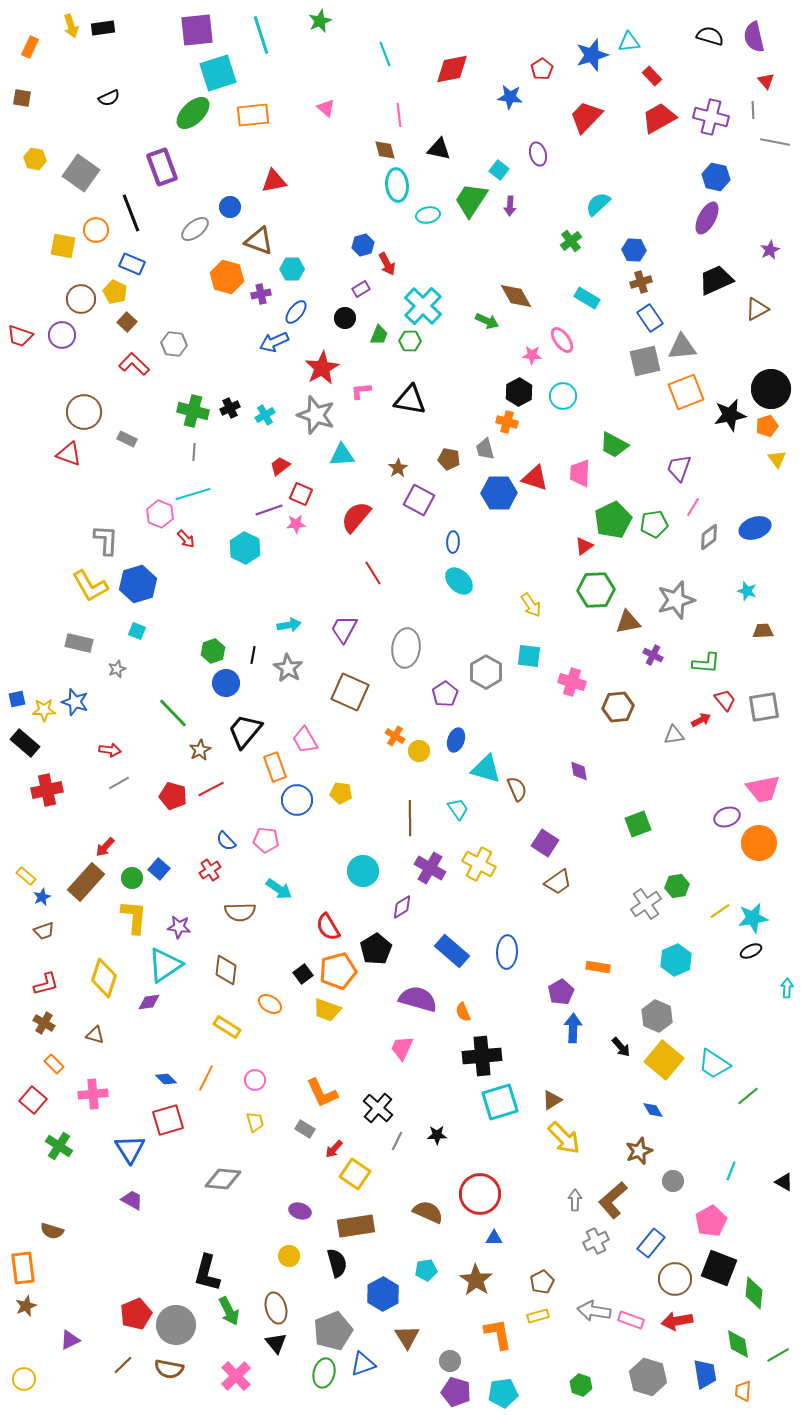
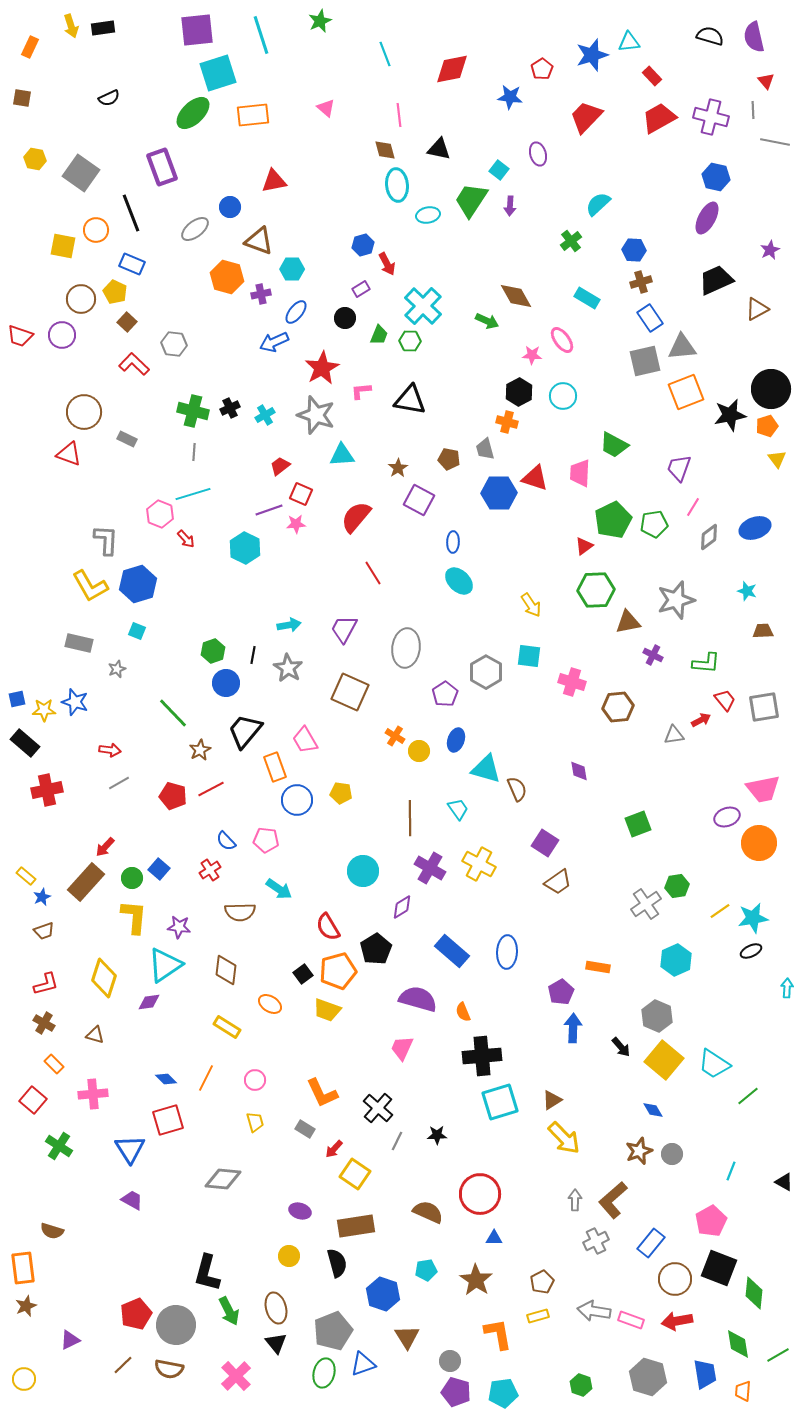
gray circle at (673, 1181): moved 1 px left, 27 px up
blue hexagon at (383, 1294): rotated 12 degrees counterclockwise
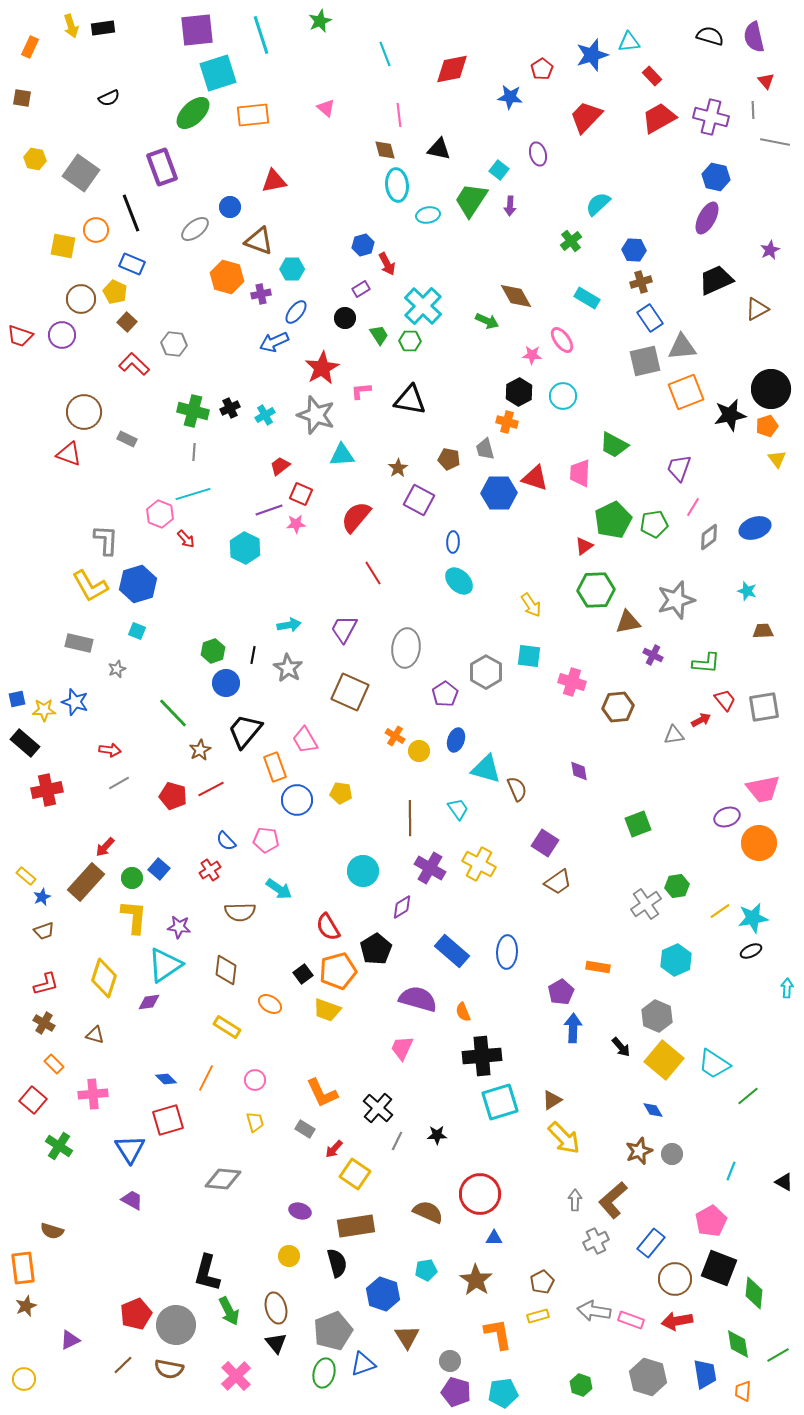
green trapezoid at (379, 335): rotated 55 degrees counterclockwise
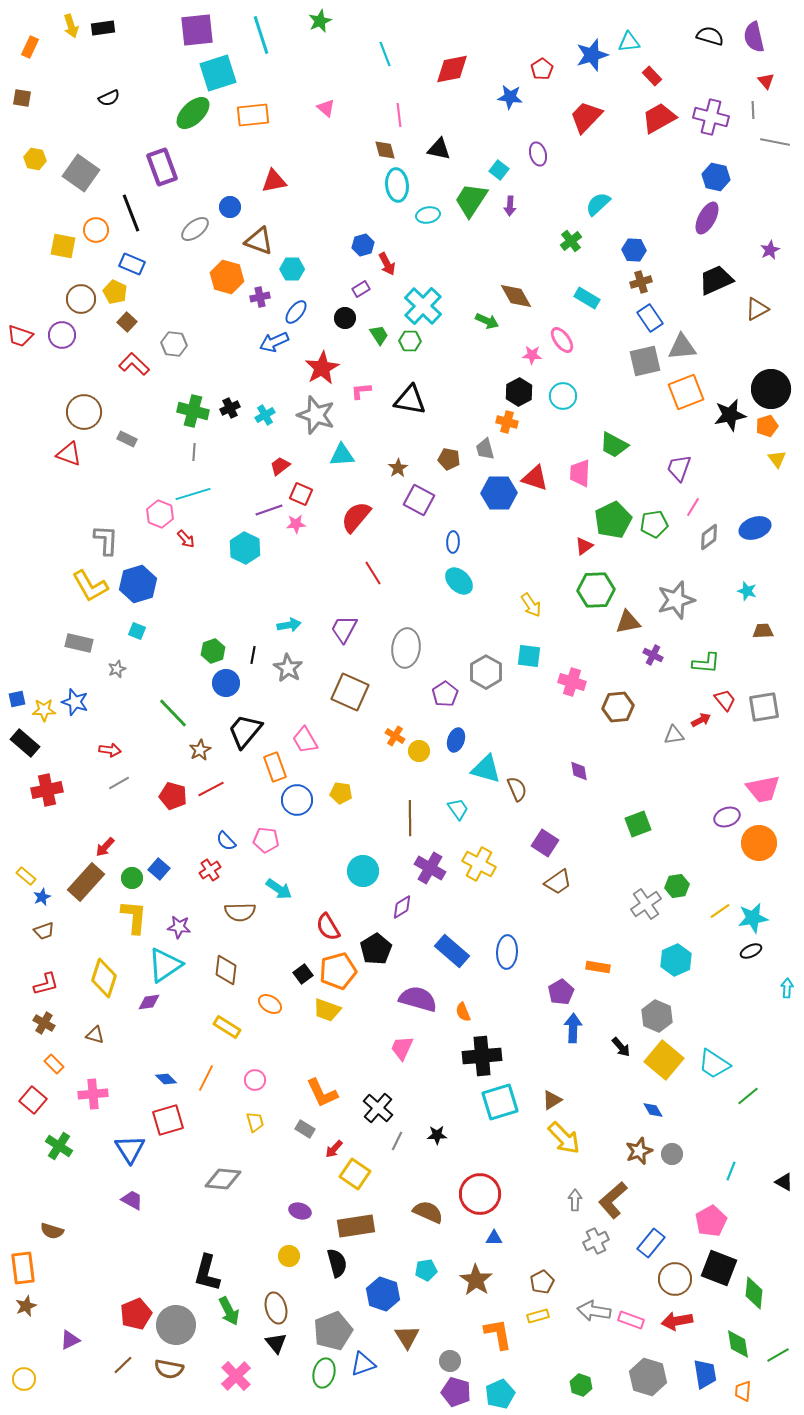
purple cross at (261, 294): moved 1 px left, 3 px down
cyan pentagon at (503, 1393): moved 3 px left, 1 px down; rotated 16 degrees counterclockwise
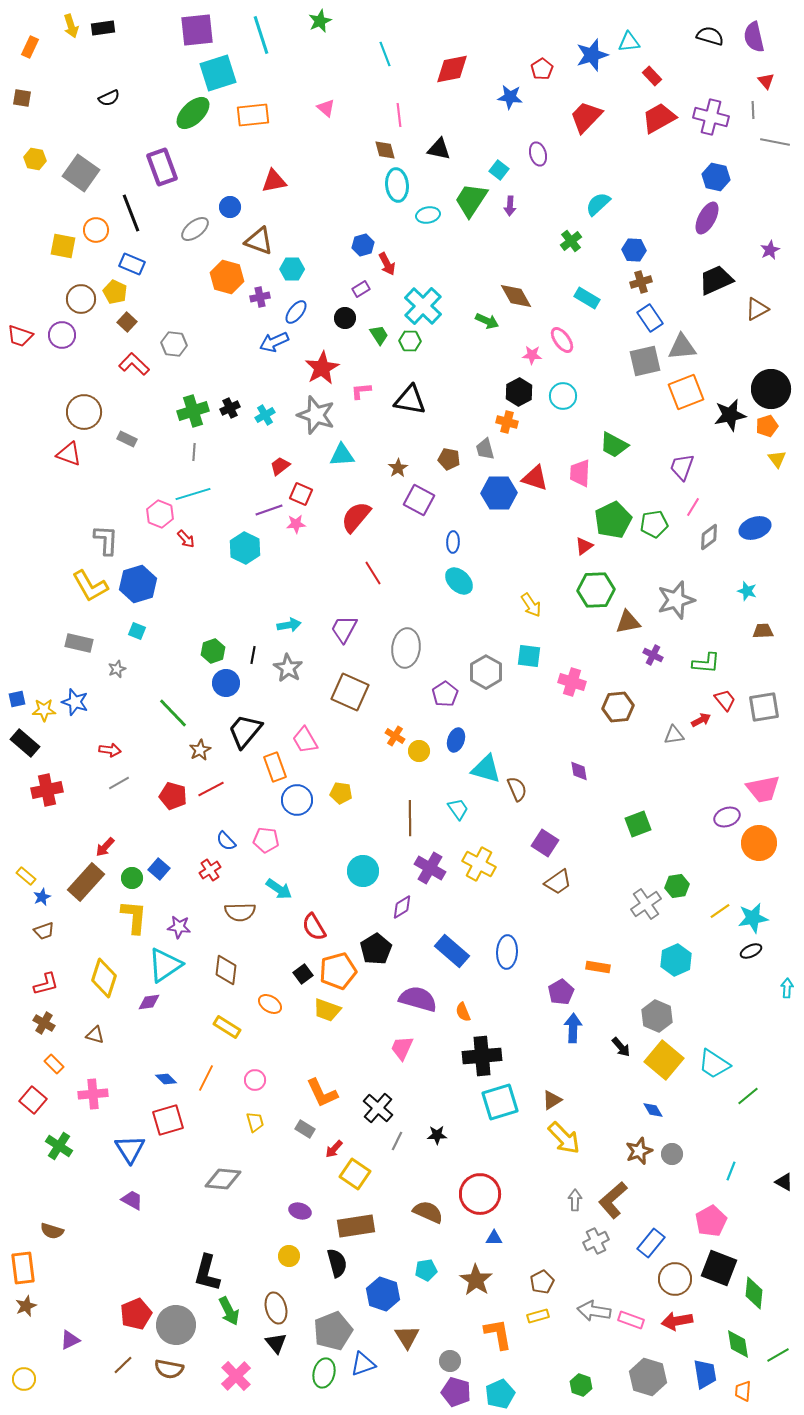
green cross at (193, 411): rotated 32 degrees counterclockwise
purple trapezoid at (679, 468): moved 3 px right, 1 px up
red semicircle at (328, 927): moved 14 px left
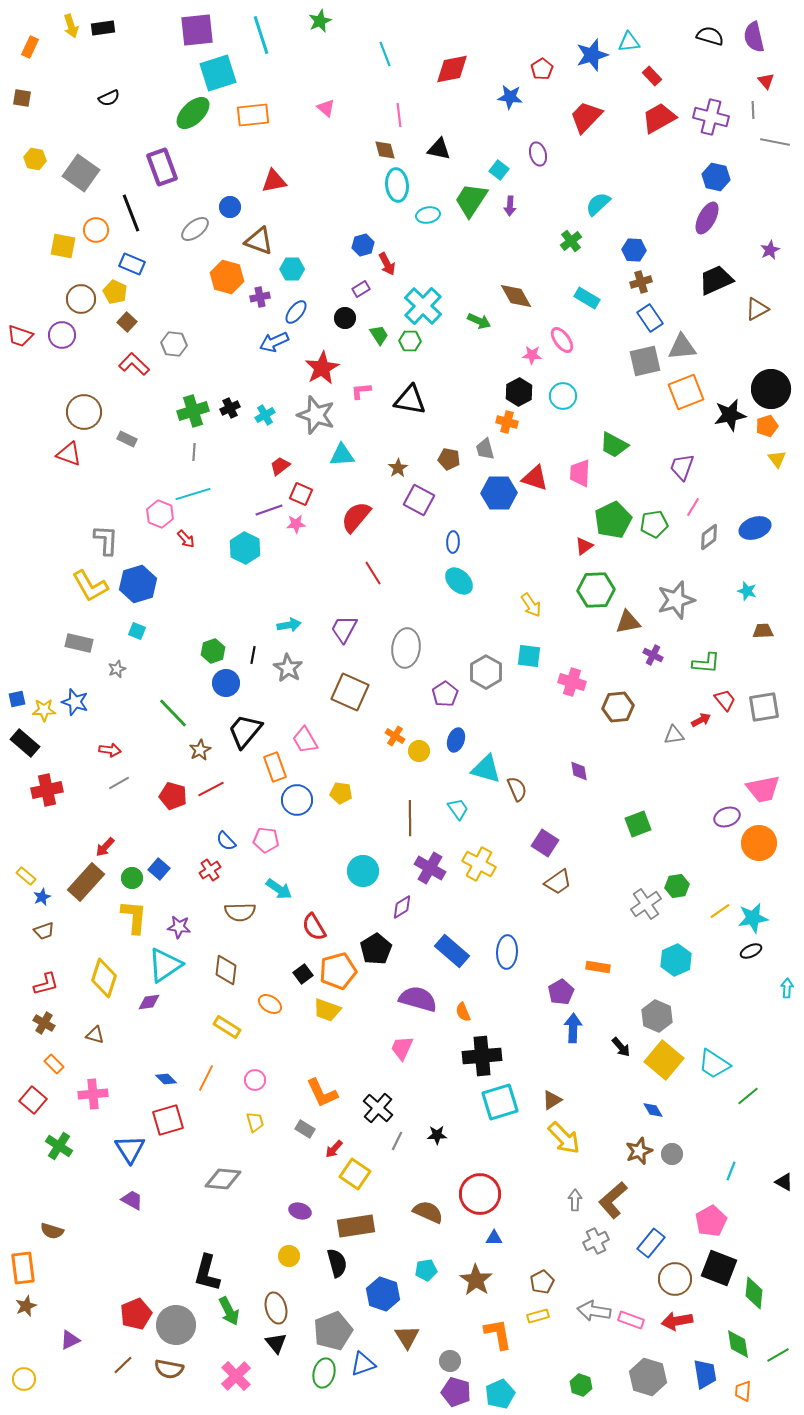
green arrow at (487, 321): moved 8 px left
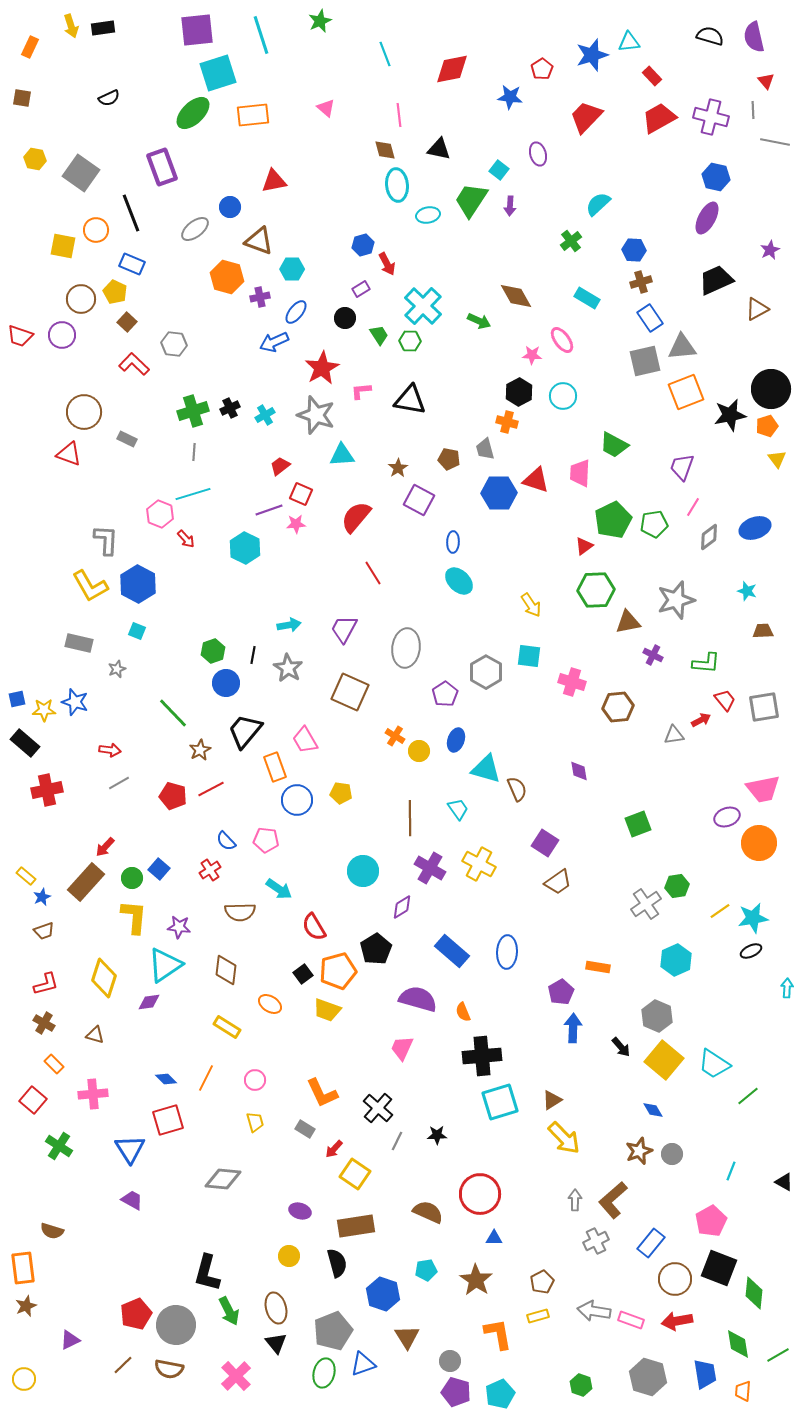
red triangle at (535, 478): moved 1 px right, 2 px down
blue hexagon at (138, 584): rotated 15 degrees counterclockwise
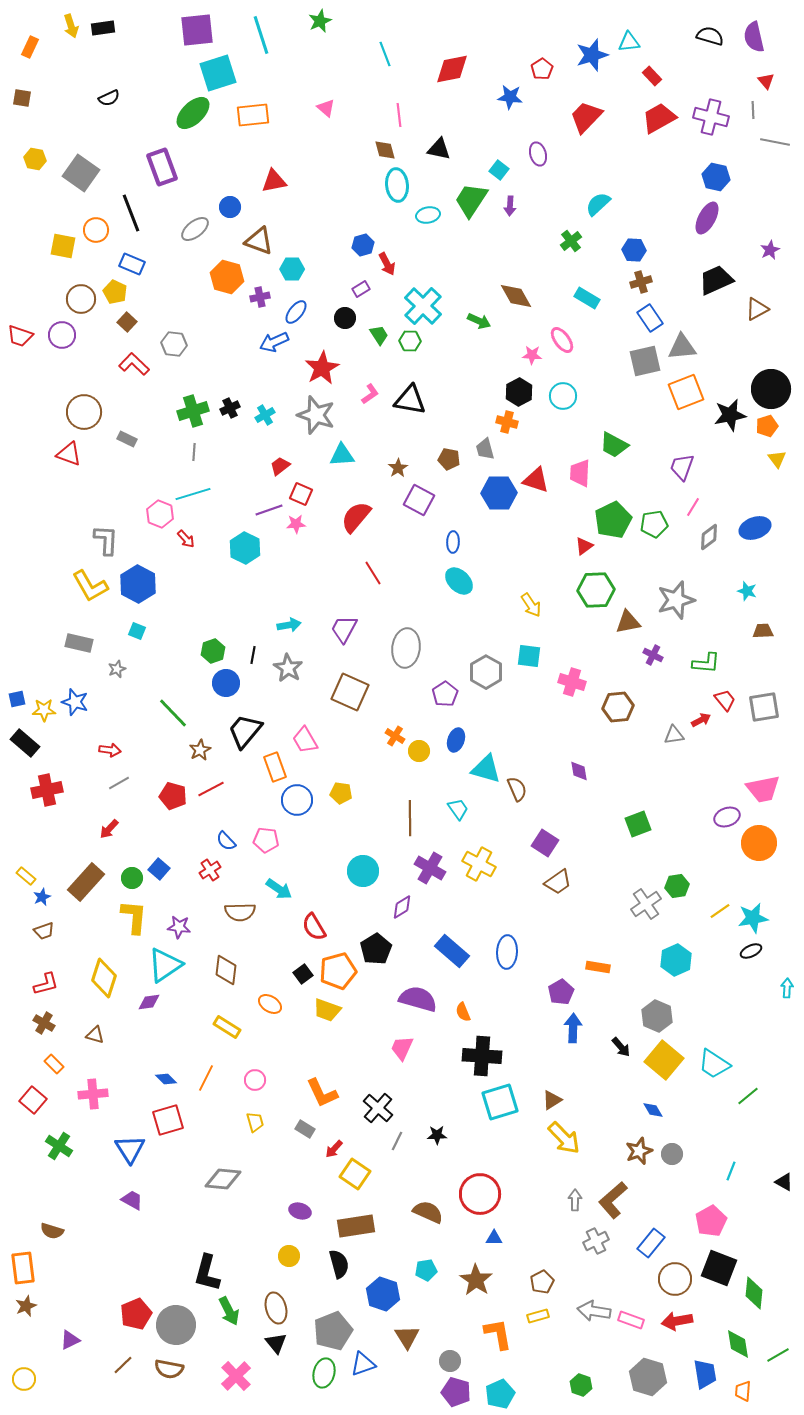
pink L-shape at (361, 391): moved 9 px right, 3 px down; rotated 150 degrees clockwise
red arrow at (105, 847): moved 4 px right, 18 px up
black cross at (482, 1056): rotated 9 degrees clockwise
black semicircle at (337, 1263): moved 2 px right, 1 px down
